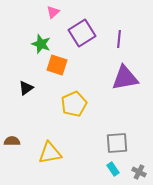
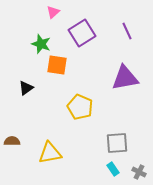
purple line: moved 8 px right, 8 px up; rotated 30 degrees counterclockwise
orange square: rotated 10 degrees counterclockwise
yellow pentagon: moved 6 px right, 3 px down; rotated 25 degrees counterclockwise
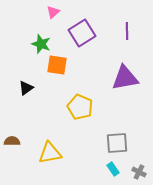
purple line: rotated 24 degrees clockwise
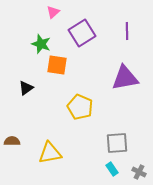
cyan rectangle: moved 1 px left
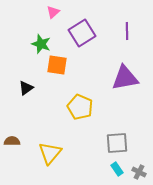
yellow triangle: rotated 40 degrees counterclockwise
cyan rectangle: moved 5 px right
